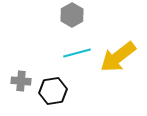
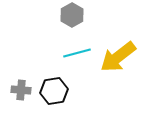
gray cross: moved 9 px down
black hexagon: moved 1 px right
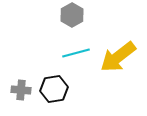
cyan line: moved 1 px left
black hexagon: moved 2 px up
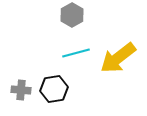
yellow arrow: moved 1 px down
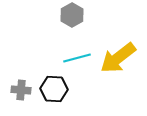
cyan line: moved 1 px right, 5 px down
black hexagon: rotated 12 degrees clockwise
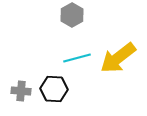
gray cross: moved 1 px down
